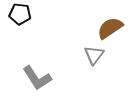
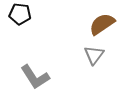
brown semicircle: moved 8 px left, 4 px up
gray L-shape: moved 2 px left, 1 px up
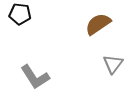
brown semicircle: moved 4 px left
gray triangle: moved 19 px right, 9 px down
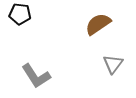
gray L-shape: moved 1 px right, 1 px up
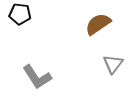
gray L-shape: moved 1 px right, 1 px down
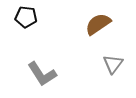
black pentagon: moved 6 px right, 3 px down
gray L-shape: moved 5 px right, 3 px up
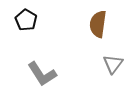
black pentagon: moved 3 px down; rotated 25 degrees clockwise
brown semicircle: rotated 48 degrees counterclockwise
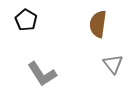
gray triangle: rotated 15 degrees counterclockwise
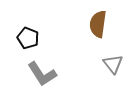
black pentagon: moved 2 px right, 18 px down; rotated 10 degrees counterclockwise
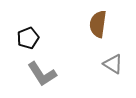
black pentagon: rotated 30 degrees clockwise
gray triangle: rotated 20 degrees counterclockwise
